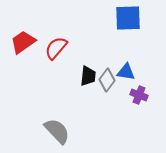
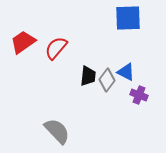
blue triangle: rotated 18 degrees clockwise
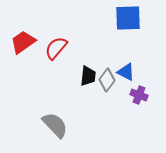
gray semicircle: moved 2 px left, 6 px up
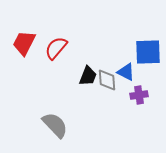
blue square: moved 20 px right, 34 px down
red trapezoid: moved 1 px right, 1 px down; rotated 28 degrees counterclockwise
black trapezoid: rotated 15 degrees clockwise
gray diamond: rotated 40 degrees counterclockwise
purple cross: rotated 30 degrees counterclockwise
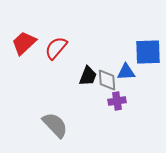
red trapezoid: rotated 20 degrees clockwise
blue triangle: rotated 30 degrees counterclockwise
purple cross: moved 22 px left, 6 px down
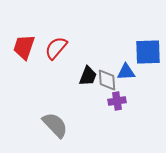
red trapezoid: moved 4 px down; rotated 28 degrees counterclockwise
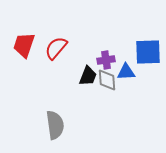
red trapezoid: moved 2 px up
purple cross: moved 11 px left, 41 px up
gray semicircle: rotated 36 degrees clockwise
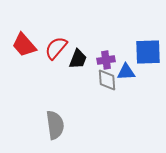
red trapezoid: rotated 60 degrees counterclockwise
black trapezoid: moved 10 px left, 17 px up
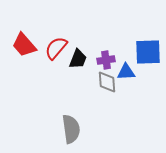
gray diamond: moved 2 px down
gray semicircle: moved 16 px right, 4 px down
